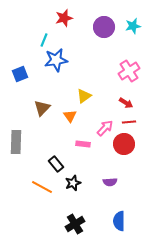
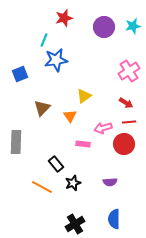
pink arrow: moved 2 px left; rotated 150 degrees counterclockwise
blue semicircle: moved 5 px left, 2 px up
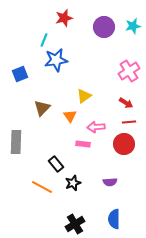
pink arrow: moved 7 px left, 1 px up; rotated 12 degrees clockwise
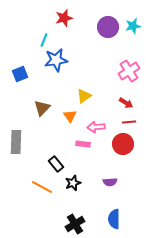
purple circle: moved 4 px right
red circle: moved 1 px left
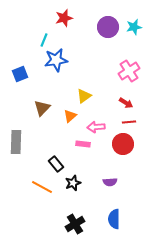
cyan star: moved 1 px right, 1 px down
orange triangle: rotated 24 degrees clockwise
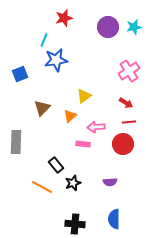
black rectangle: moved 1 px down
black cross: rotated 36 degrees clockwise
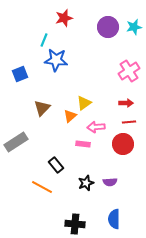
blue star: rotated 15 degrees clockwise
yellow triangle: moved 7 px down
red arrow: rotated 32 degrees counterclockwise
gray rectangle: rotated 55 degrees clockwise
black star: moved 13 px right
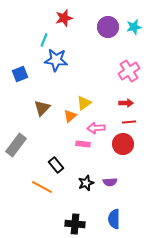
pink arrow: moved 1 px down
gray rectangle: moved 3 px down; rotated 20 degrees counterclockwise
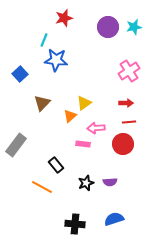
blue square: rotated 21 degrees counterclockwise
brown triangle: moved 5 px up
blue semicircle: rotated 72 degrees clockwise
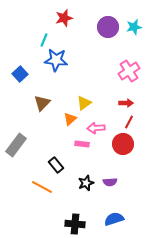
orange triangle: moved 3 px down
red line: rotated 56 degrees counterclockwise
pink rectangle: moved 1 px left
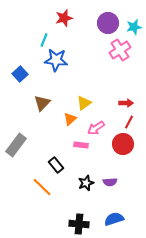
purple circle: moved 4 px up
pink cross: moved 9 px left, 21 px up
pink arrow: rotated 30 degrees counterclockwise
pink rectangle: moved 1 px left, 1 px down
orange line: rotated 15 degrees clockwise
black cross: moved 4 px right
